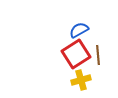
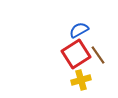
brown line: rotated 30 degrees counterclockwise
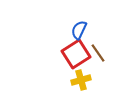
blue semicircle: rotated 36 degrees counterclockwise
brown line: moved 2 px up
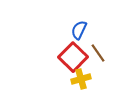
red square: moved 3 px left, 3 px down; rotated 12 degrees counterclockwise
yellow cross: moved 1 px up
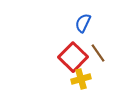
blue semicircle: moved 4 px right, 7 px up
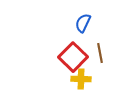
brown line: moved 2 px right; rotated 24 degrees clockwise
yellow cross: rotated 18 degrees clockwise
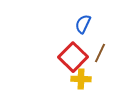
blue semicircle: moved 1 px down
brown line: rotated 36 degrees clockwise
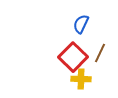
blue semicircle: moved 2 px left
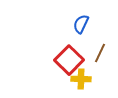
red square: moved 4 px left, 3 px down
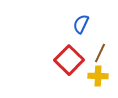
yellow cross: moved 17 px right, 3 px up
